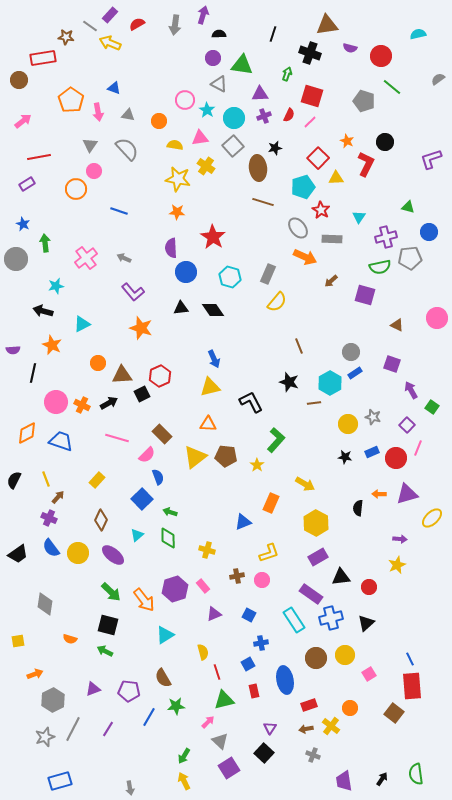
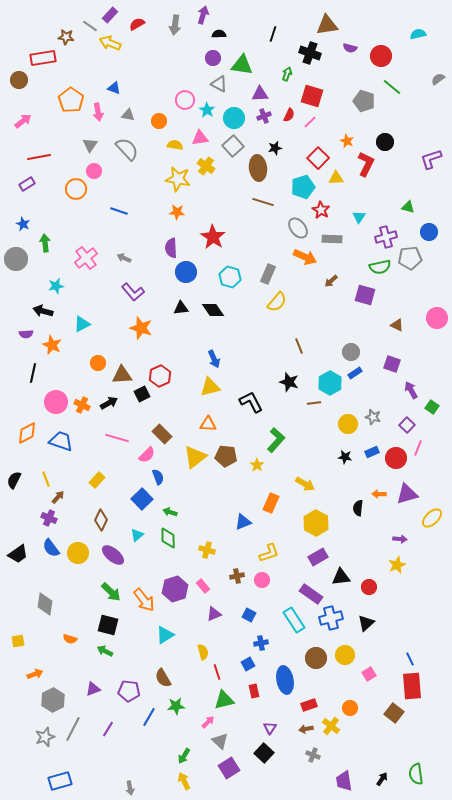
purple semicircle at (13, 350): moved 13 px right, 16 px up
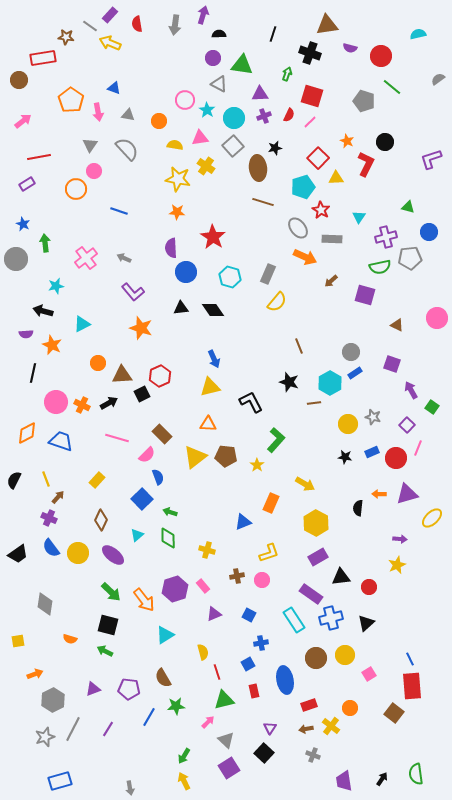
red semicircle at (137, 24): rotated 70 degrees counterclockwise
purple pentagon at (129, 691): moved 2 px up
gray triangle at (220, 741): moved 6 px right, 1 px up
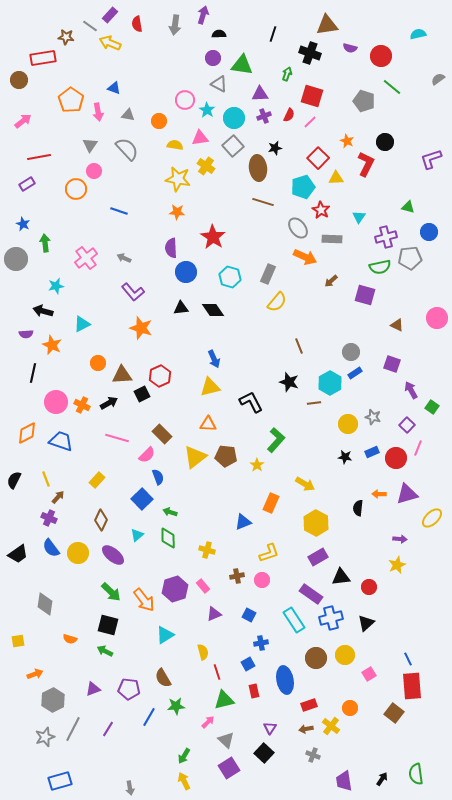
blue line at (410, 659): moved 2 px left
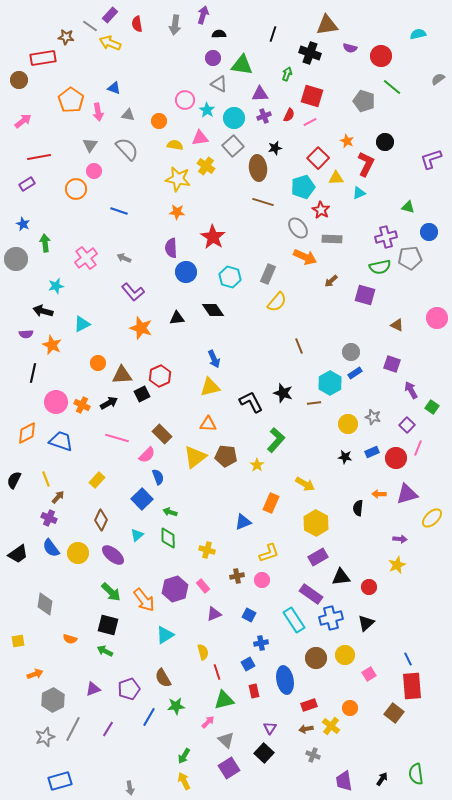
pink line at (310, 122): rotated 16 degrees clockwise
cyan triangle at (359, 217): moved 24 px up; rotated 32 degrees clockwise
black triangle at (181, 308): moved 4 px left, 10 px down
black star at (289, 382): moved 6 px left, 11 px down
purple pentagon at (129, 689): rotated 25 degrees counterclockwise
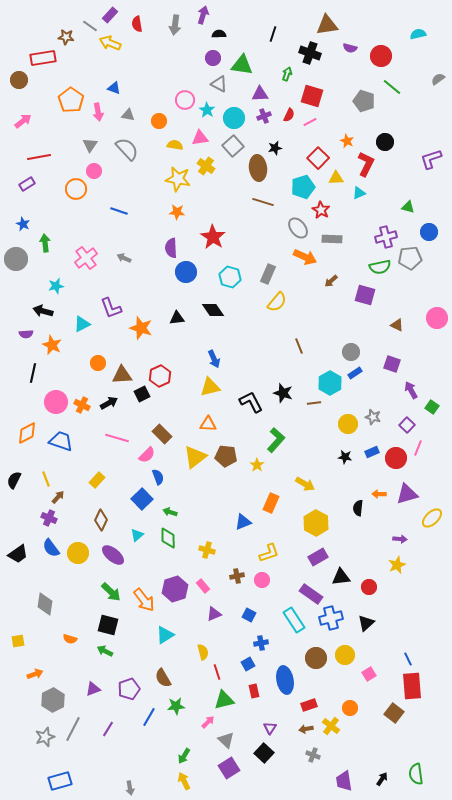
purple L-shape at (133, 292): moved 22 px left, 16 px down; rotated 20 degrees clockwise
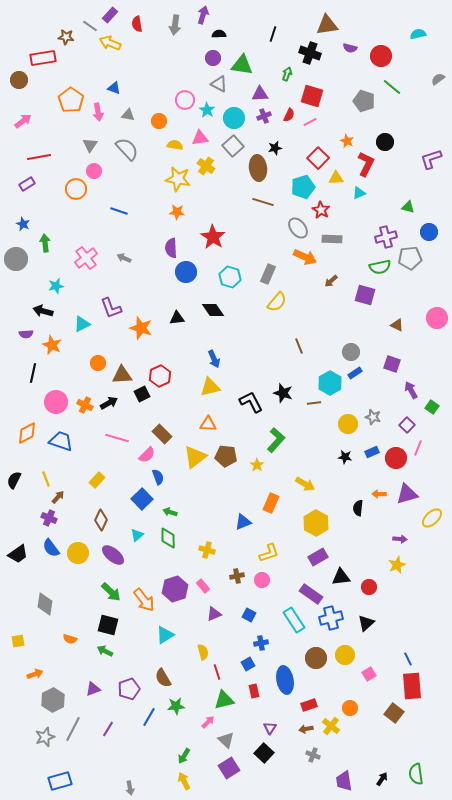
orange cross at (82, 405): moved 3 px right
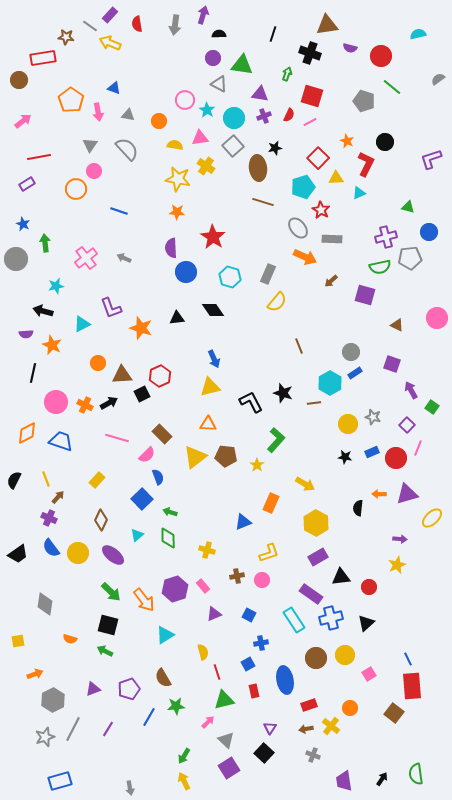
purple triangle at (260, 94): rotated 12 degrees clockwise
